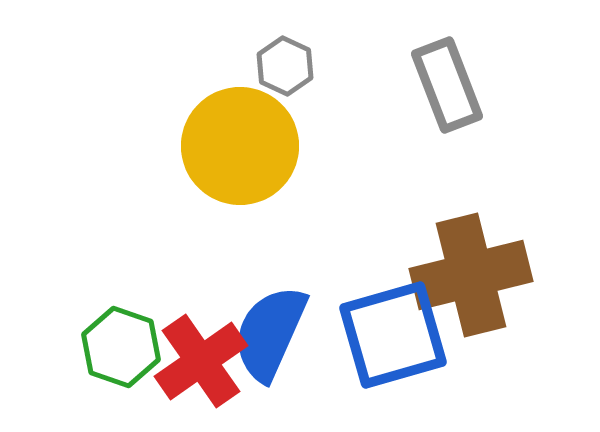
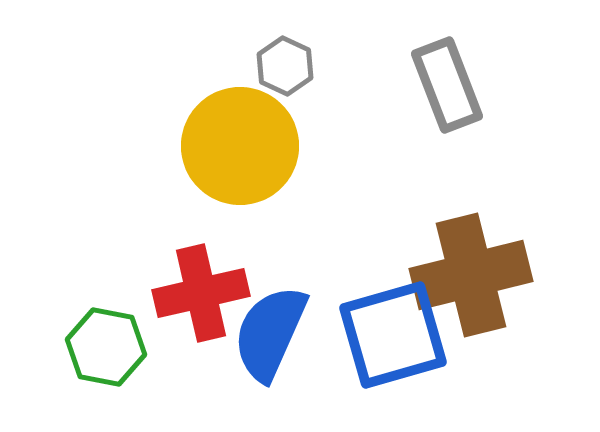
green hexagon: moved 15 px left; rotated 8 degrees counterclockwise
red cross: moved 68 px up; rotated 22 degrees clockwise
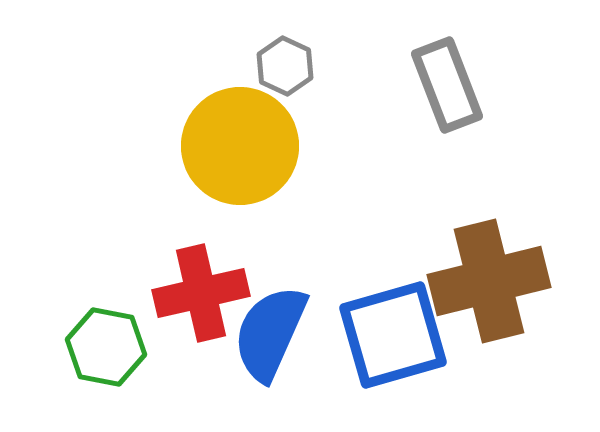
brown cross: moved 18 px right, 6 px down
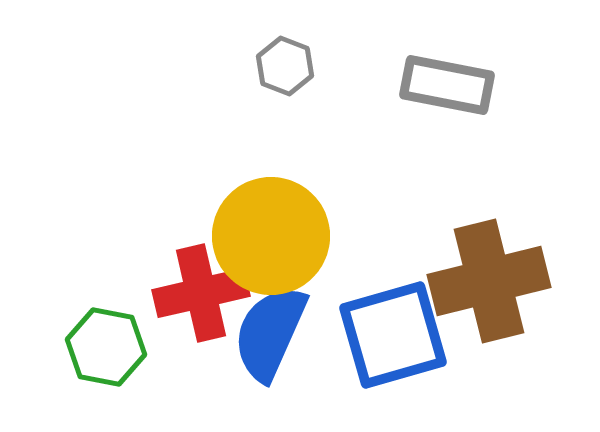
gray hexagon: rotated 4 degrees counterclockwise
gray rectangle: rotated 58 degrees counterclockwise
yellow circle: moved 31 px right, 90 px down
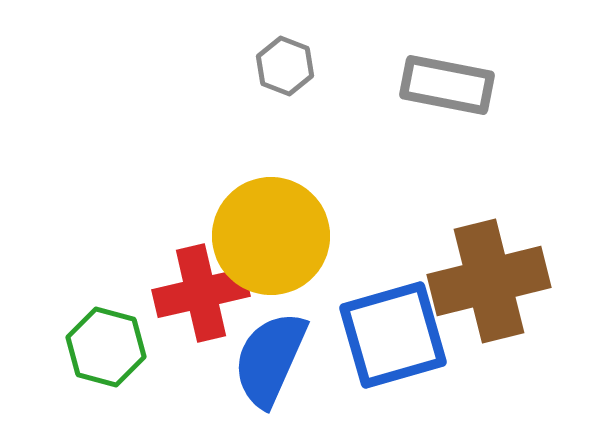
blue semicircle: moved 26 px down
green hexagon: rotated 4 degrees clockwise
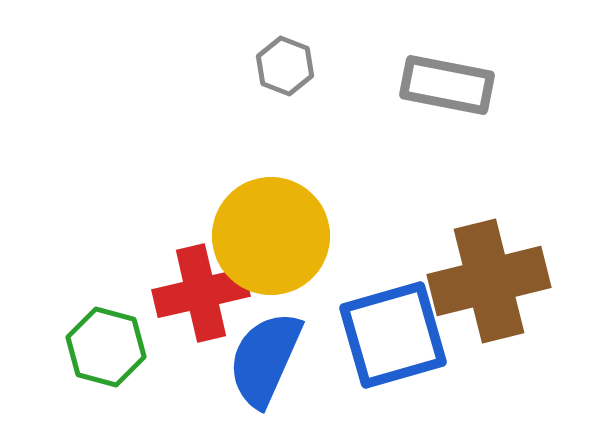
blue semicircle: moved 5 px left
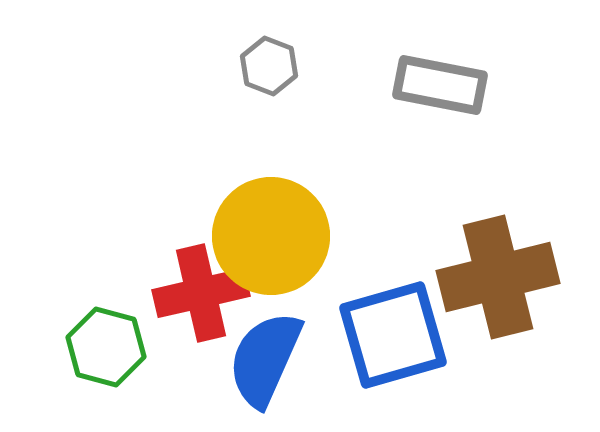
gray hexagon: moved 16 px left
gray rectangle: moved 7 px left
brown cross: moved 9 px right, 4 px up
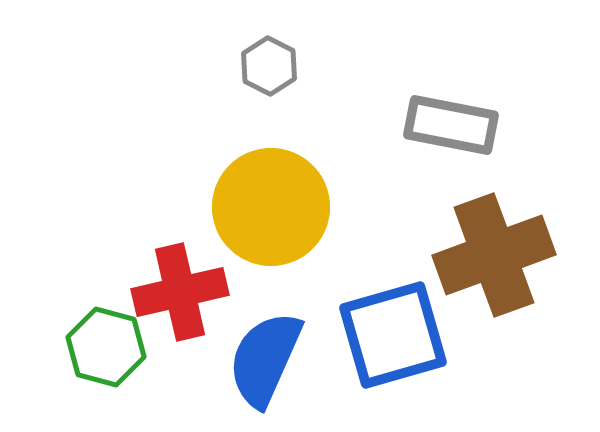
gray hexagon: rotated 6 degrees clockwise
gray rectangle: moved 11 px right, 40 px down
yellow circle: moved 29 px up
brown cross: moved 4 px left, 22 px up; rotated 6 degrees counterclockwise
red cross: moved 21 px left, 1 px up
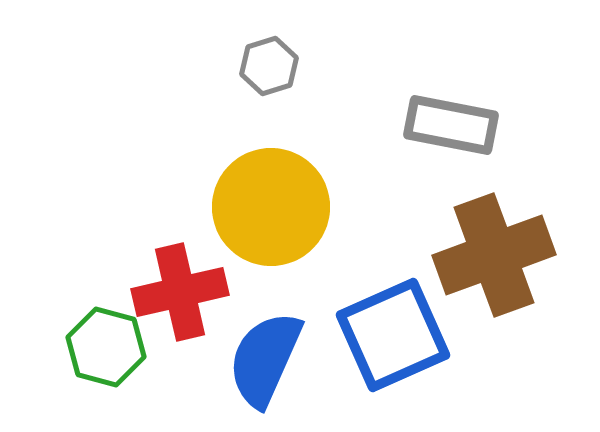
gray hexagon: rotated 16 degrees clockwise
blue square: rotated 8 degrees counterclockwise
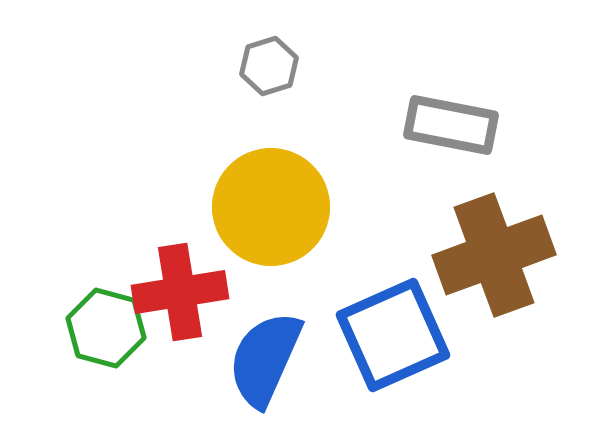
red cross: rotated 4 degrees clockwise
green hexagon: moved 19 px up
